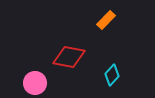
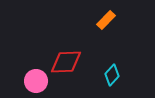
red diamond: moved 3 px left, 5 px down; rotated 12 degrees counterclockwise
pink circle: moved 1 px right, 2 px up
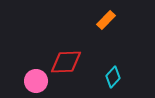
cyan diamond: moved 1 px right, 2 px down
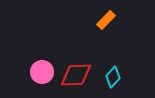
red diamond: moved 10 px right, 13 px down
pink circle: moved 6 px right, 9 px up
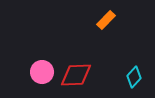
cyan diamond: moved 21 px right
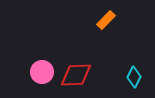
cyan diamond: rotated 15 degrees counterclockwise
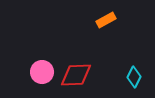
orange rectangle: rotated 18 degrees clockwise
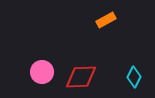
red diamond: moved 5 px right, 2 px down
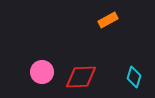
orange rectangle: moved 2 px right
cyan diamond: rotated 10 degrees counterclockwise
